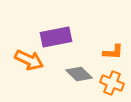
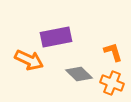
orange L-shape: rotated 110 degrees counterclockwise
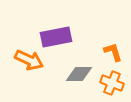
gray diamond: rotated 44 degrees counterclockwise
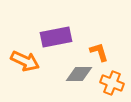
orange L-shape: moved 14 px left
orange arrow: moved 4 px left, 1 px down
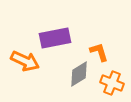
purple rectangle: moved 1 px left, 1 px down
gray diamond: rotated 32 degrees counterclockwise
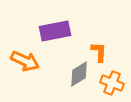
purple rectangle: moved 7 px up
orange L-shape: rotated 20 degrees clockwise
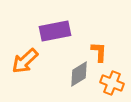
orange arrow: rotated 112 degrees clockwise
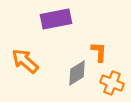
purple rectangle: moved 1 px right, 12 px up
orange arrow: rotated 84 degrees clockwise
gray diamond: moved 2 px left, 1 px up
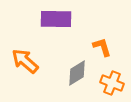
purple rectangle: rotated 12 degrees clockwise
orange L-shape: moved 3 px right, 5 px up; rotated 20 degrees counterclockwise
